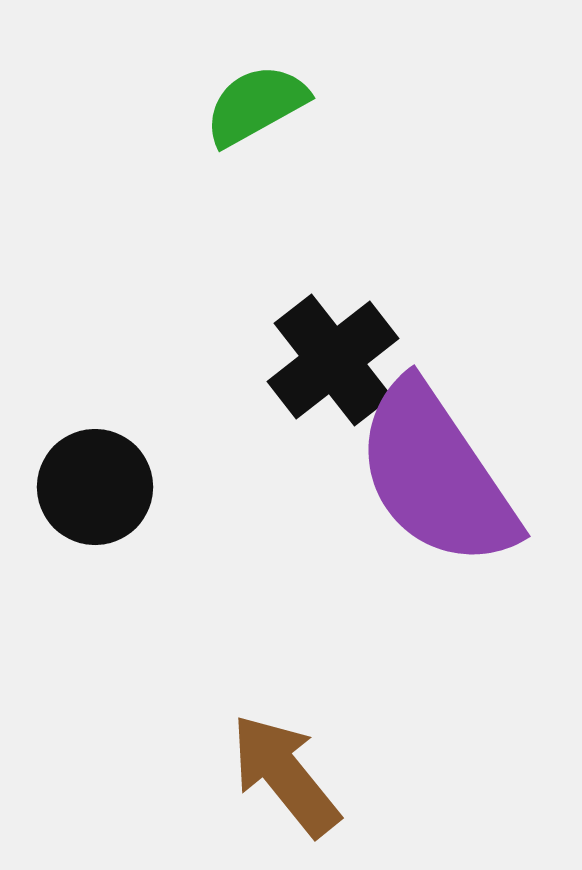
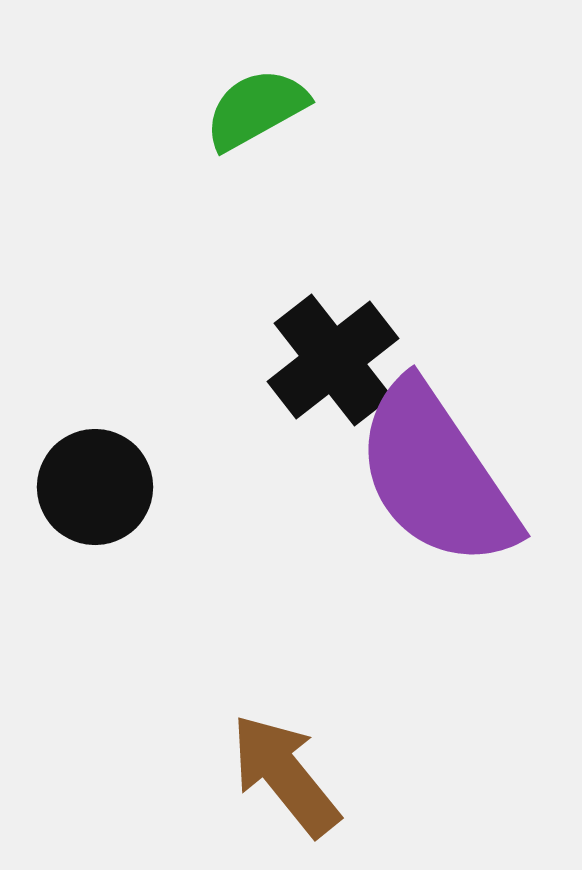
green semicircle: moved 4 px down
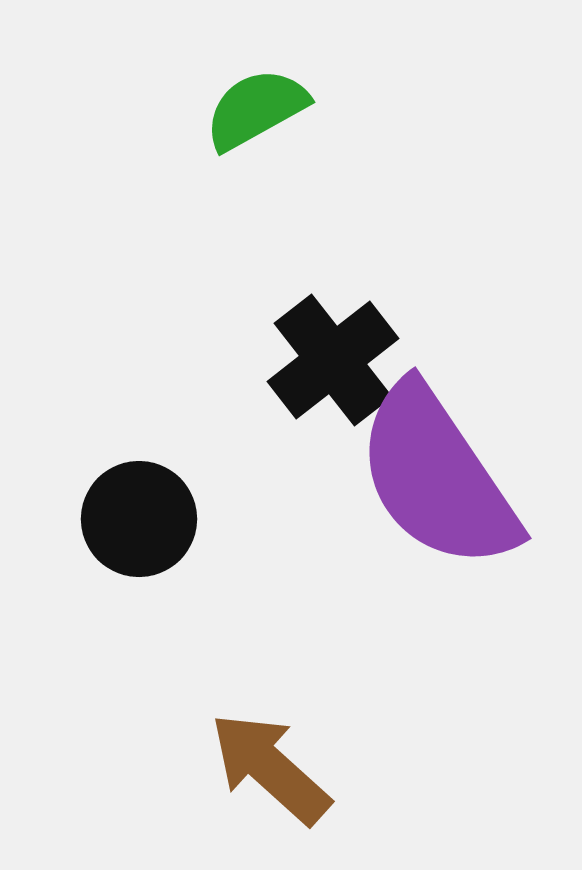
purple semicircle: moved 1 px right, 2 px down
black circle: moved 44 px right, 32 px down
brown arrow: moved 15 px left, 7 px up; rotated 9 degrees counterclockwise
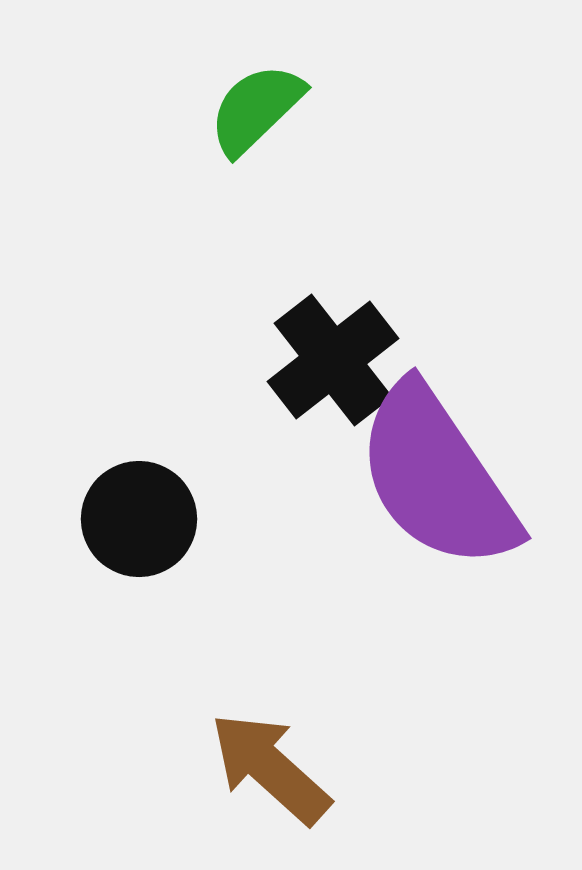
green semicircle: rotated 15 degrees counterclockwise
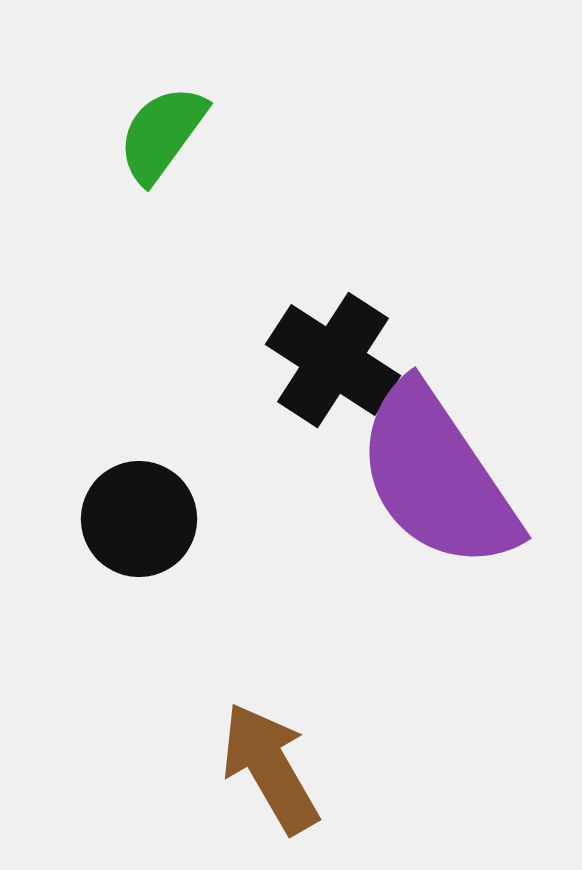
green semicircle: moved 94 px left, 25 px down; rotated 10 degrees counterclockwise
black cross: rotated 19 degrees counterclockwise
brown arrow: rotated 18 degrees clockwise
